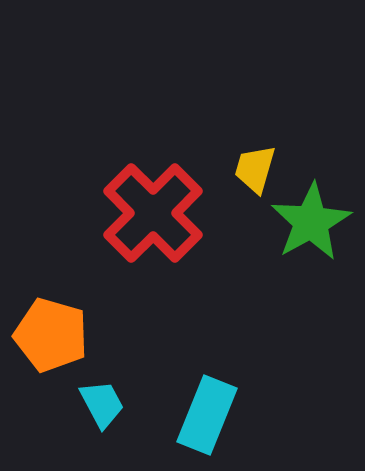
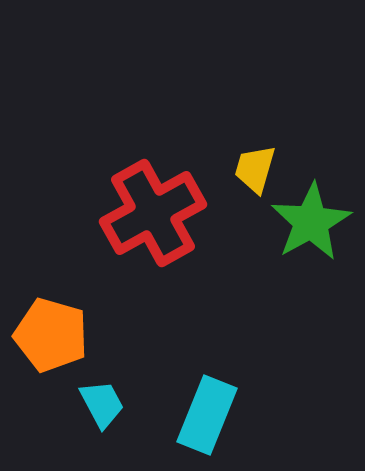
red cross: rotated 16 degrees clockwise
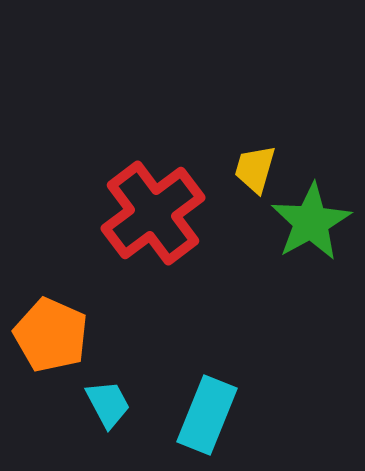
red cross: rotated 8 degrees counterclockwise
orange pentagon: rotated 8 degrees clockwise
cyan trapezoid: moved 6 px right
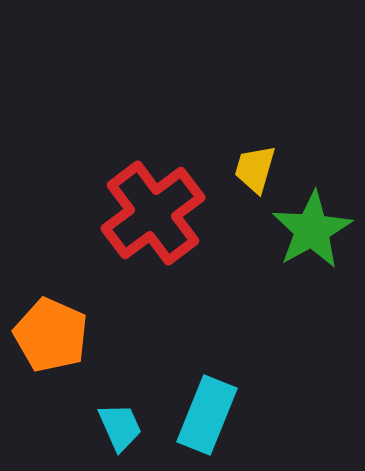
green star: moved 1 px right, 8 px down
cyan trapezoid: moved 12 px right, 23 px down; rotated 4 degrees clockwise
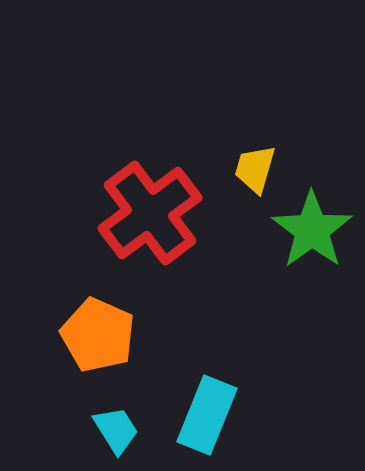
red cross: moved 3 px left
green star: rotated 6 degrees counterclockwise
orange pentagon: moved 47 px right
cyan trapezoid: moved 4 px left, 3 px down; rotated 8 degrees counterclockwise
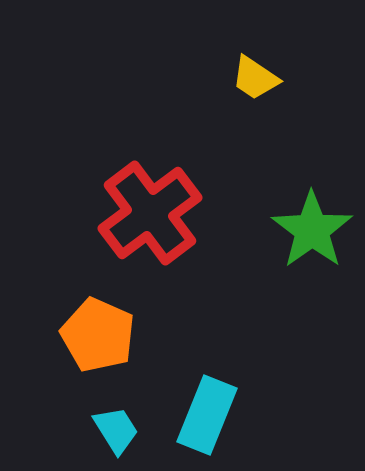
yellow trapezoid: moved 91 px up; rotated 72 degrees counterclockwise
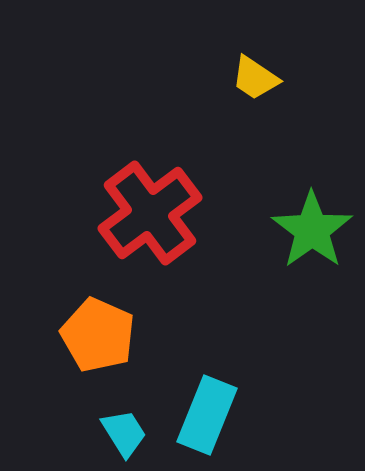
cyan trapezoid: moved 8 px right, 3 px down
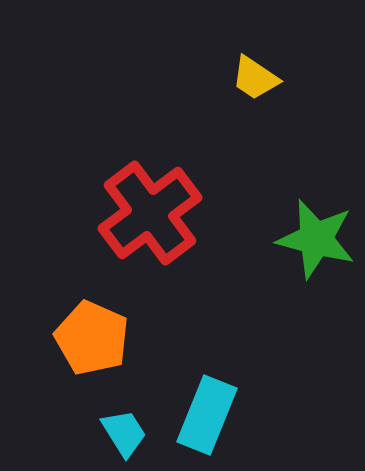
green star: moved 4 px right, 9 px down; rotated 22 degrees counterclockwise
orange pentagon: moved 6 px left, 3 px down
